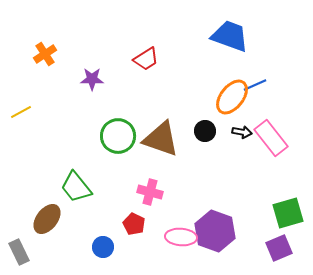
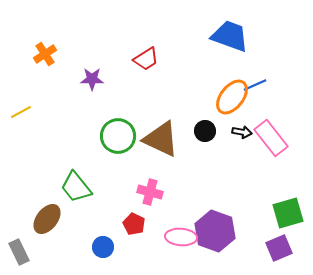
brown triangle: rotated 6 degrees clockwise
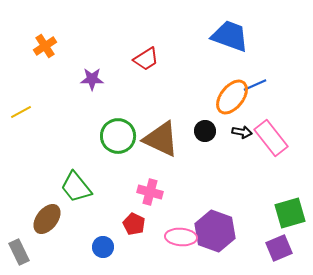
orange cross: moved 8 px up
green square: moved 2 px right
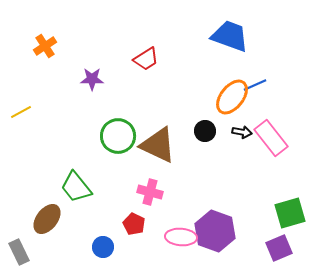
brown triangle: moved 3 px left, 6 px down
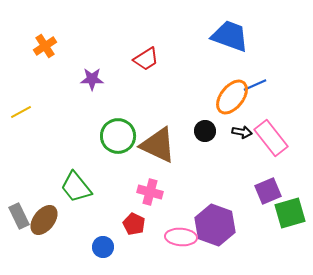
brown ellipse: moved 3 px left, 1 px down
purple hexagon: moved 6 px up
purple square: moved 11 px left, 57 px up
gray rectangle: moved 36 px up
